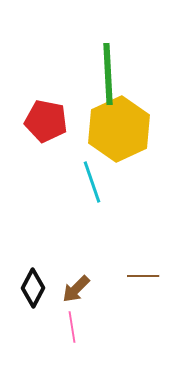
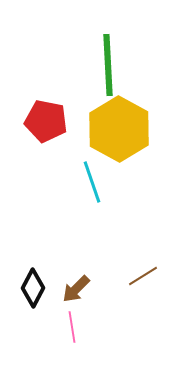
green line: moved 9 px up
yellow hexagon: rotated 6 degrees counterclockwise
brown line: rotated 32 degrees counterclockwise
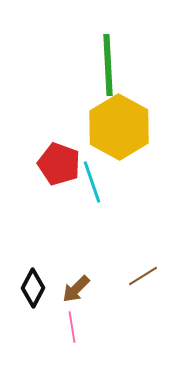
red pentagon: moved 13 px right, 43 px down; rotated 9 degrees clockwise
yellow hexagon: moved 2 px up
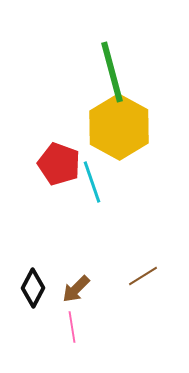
green line: moved 4 px right, 7 px down; rotated 12 degrees counterclockwise
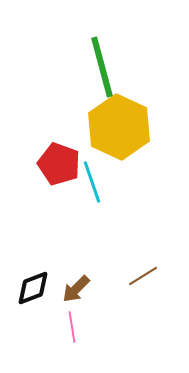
green line: moved 10 px left, 5 px up
yellow hexagon: rotated 4 degrees counterclockwise
black diamond: rotated 42 degrees clockwise
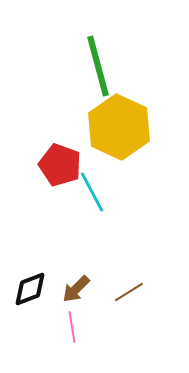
green line: moved 4 px left, 1 px up
red pentagon: moved 1 px right, 1 px down
cyan line: moved 10 px down; rotated 9 degrees counterclockwise
brown line: moved 14 px left, 16 px down
black diamond: moved 3 px left, 1 px down
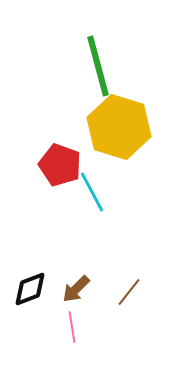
yellow hexagon: rotated 8 degrees counterclockwise
brown line: rotated 20 degrees counterclockwise
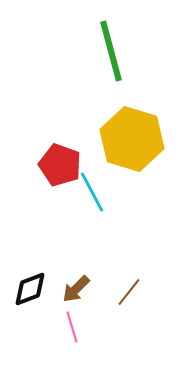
green line: moved 13 px right, 15 px up
yellow hexagon: moved 13 px right, 12 px down
pink line: rotated 8 degrees counterclockwise
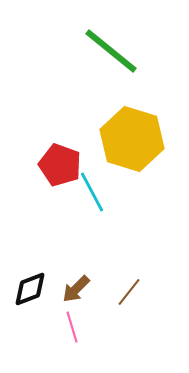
green line: rotated 36 degrees counterclockwise
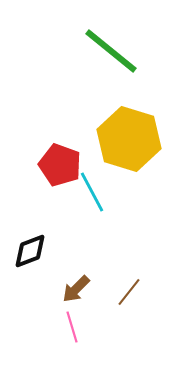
yellow hexagon: moved 3 px left
black diamond: moved 38 px up
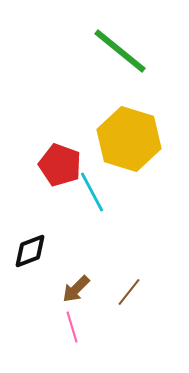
green line: moved 9 px right
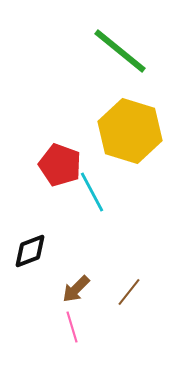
yellow hexagon: moved 1 px right, 8 px up
